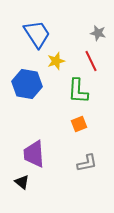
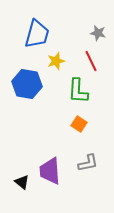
blue trapezoid: rotated 48 degrees clockwise
orange square: rotated 35 degrees counterclockwise
purple trapezoid: moved 16 px right, 17 px down
gray L-shape: moved 1 px right
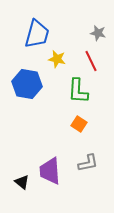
yellow star: moved 1 px right, 2 px up; rotated 30 degrees clockwise
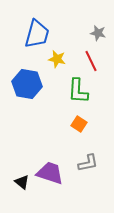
purple trapezoid: moved 2 px down; rotated 112 degrees clockwise
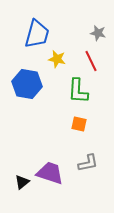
orange square: rotated 21 degrees counterclockwise
black triangle: rotated 42 degrees clockwise
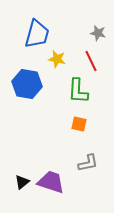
purple trapezoid: moved 1 px right, 9 px down
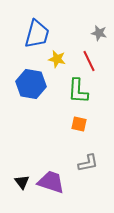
gray star: moved 1 px right
red line: moved 2 px left
blue hexagon: moved 4 px right
black triangle: rotated 28 degrees counterclockwise
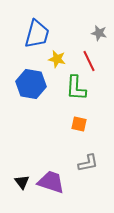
green L-shape: moved 2 px left, 3 px up
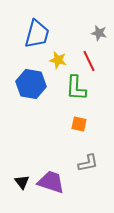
yellow star: moved 1 px right, 1 px down
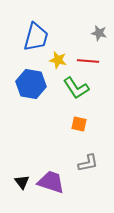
blue trapezoid: moved 1 px left, 3 px down
red line: moved 1 px left; rotated 60 degrees counterclockwise
green L-shape: rotated 36 degrees counterclockwise
